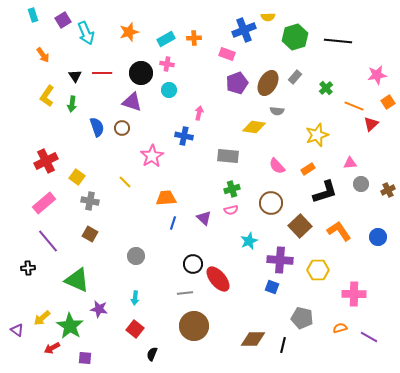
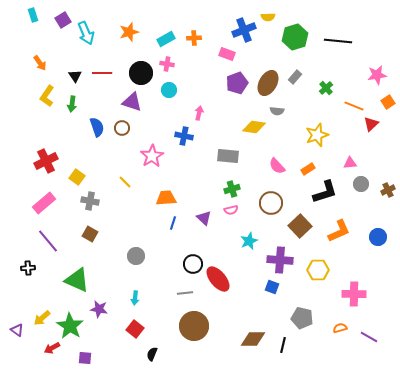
orange arrow at (43, 55): moved 3 px left, 8 px down
orange L-shape at (339, 231): rotated 100 degrees clockwise
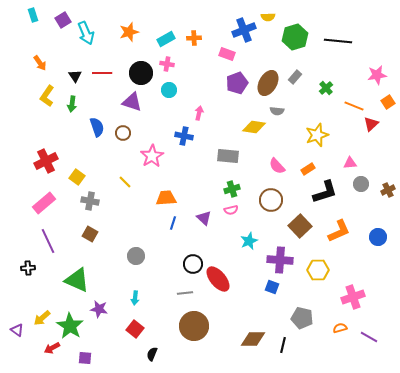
brown circle at (122, 128): moved 1 px right, 5 px down
brown circle at (271, 203): moved 3 px up
purple line at (48, 241): rotated 15 degrees clockwise
pink cross at (354, 294): moved 1 px left, 3 px down; rotated 20 degrees counterclockwise
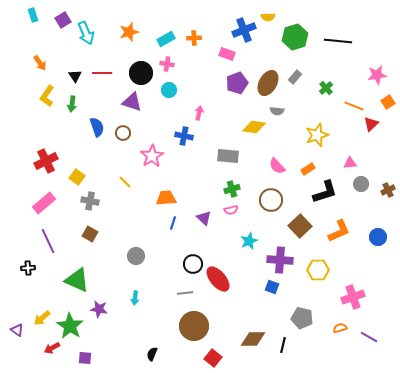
red square at (135, 329): moved 78 px right, 29 px down
